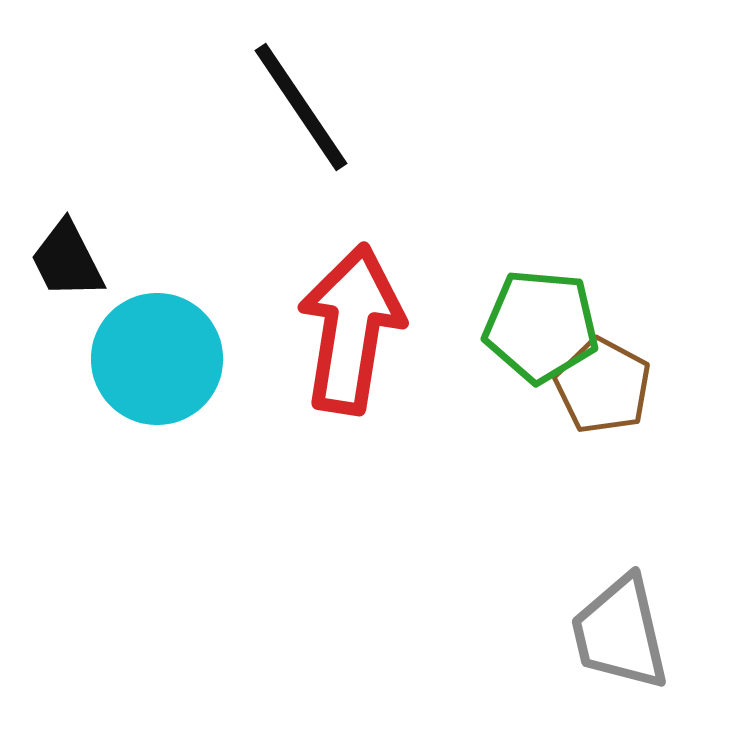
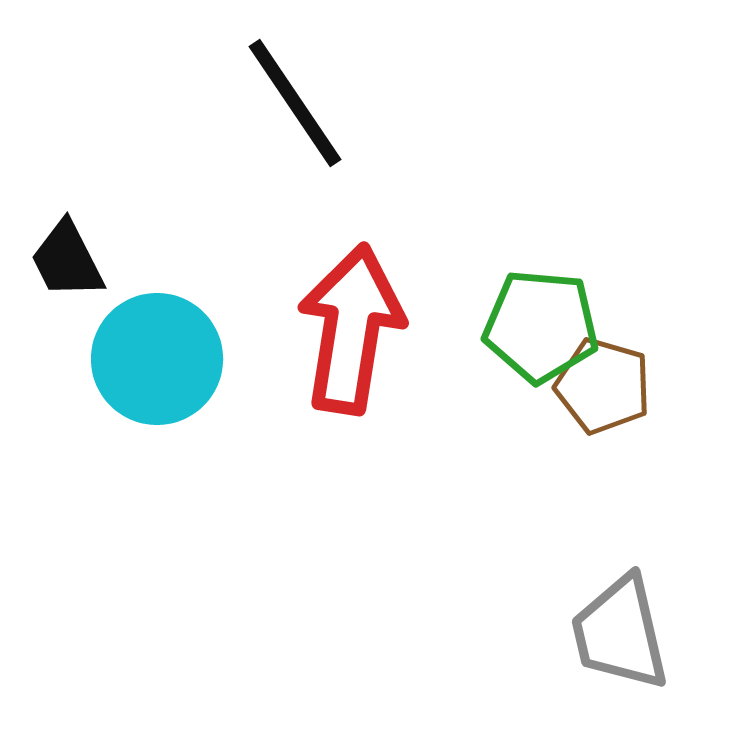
black line: moved 6 px left, 4 px up
brown pentagon: rotated 12 degrees counterclockwise
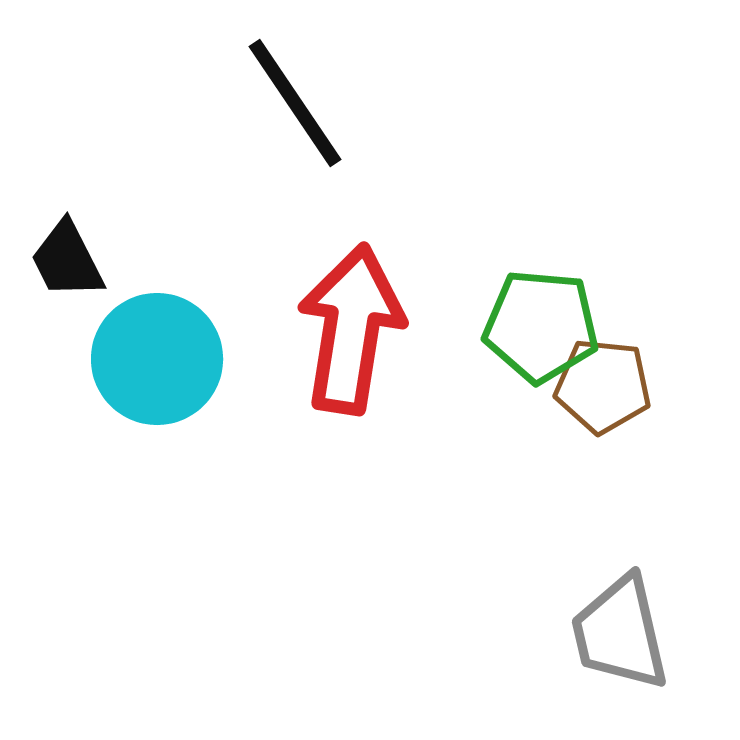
brown pentagon: rotated 10 degrees counterclockwise
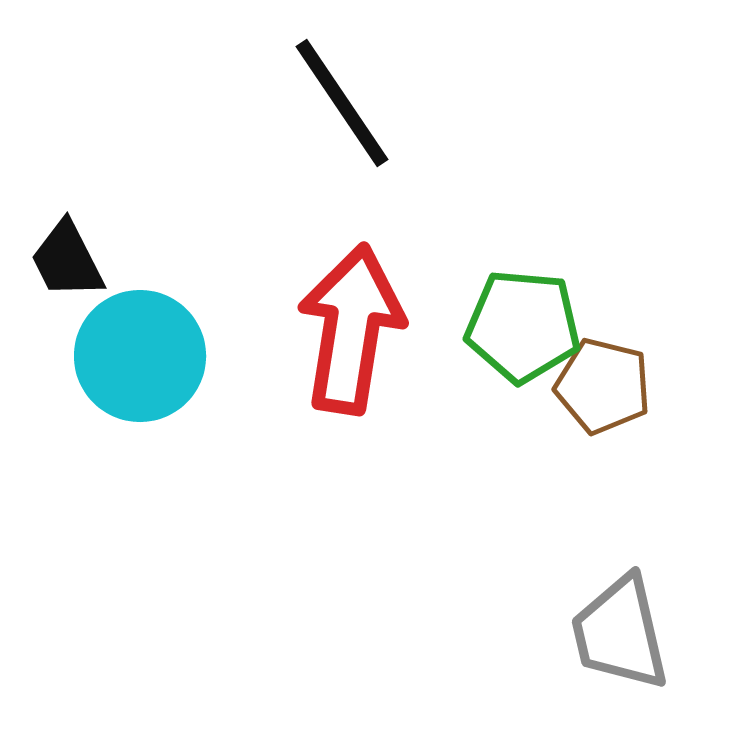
black line: moved 47 px right
green pentagon: moved 18 px left
cyan circle: moved 17 px left, 3 px up
brown pentagon: rotated 8 degrees clockwise
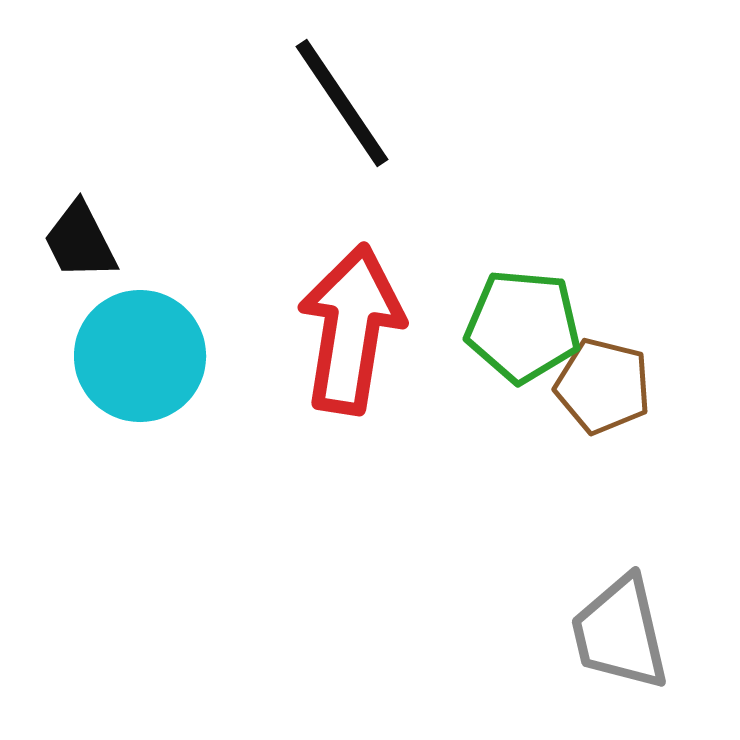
black trapezoid: moved 13 px right, 19 px up
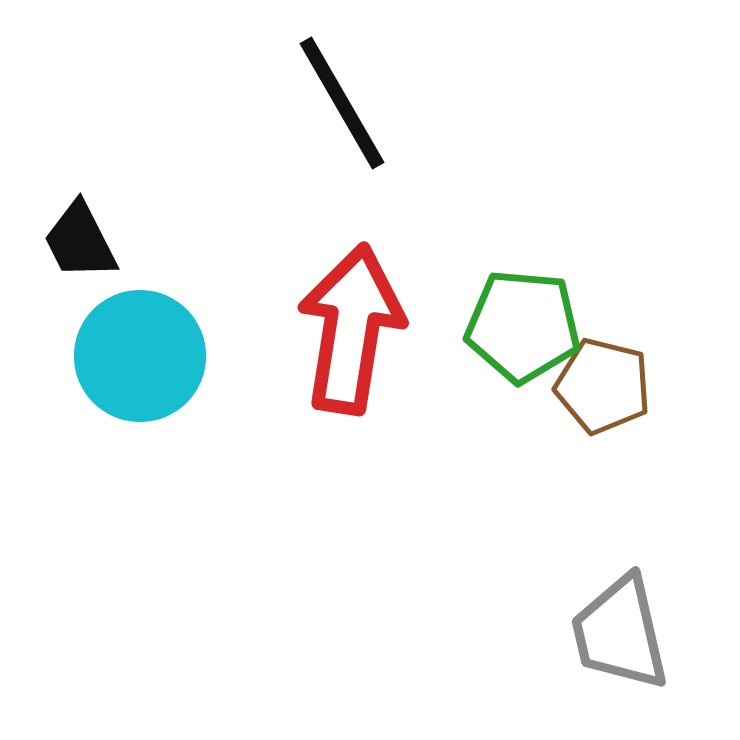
black line: rotated 4 degrees clockwise
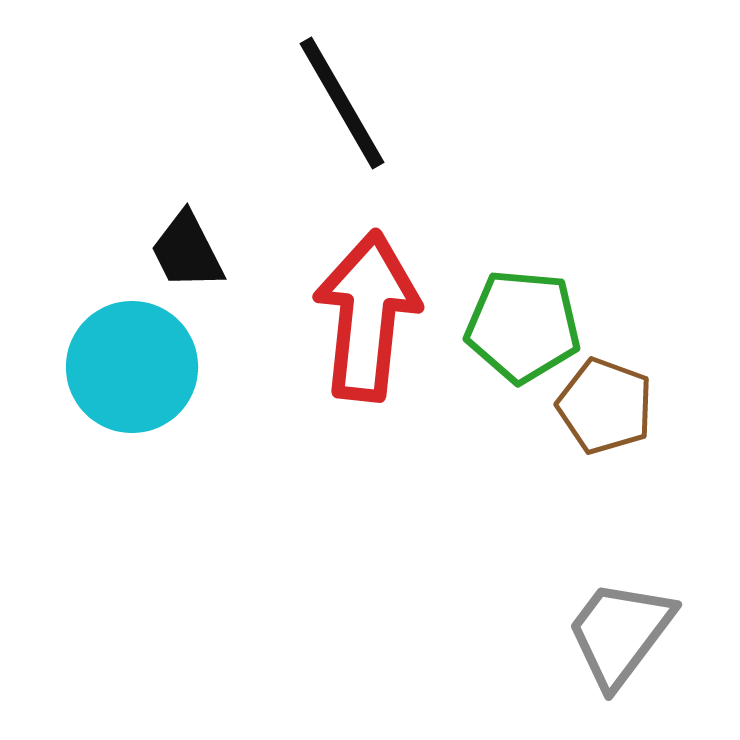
black trapezoid: moved 107 px right, 10 px down
red arrow: moved 16 px right, 13 px up; rotated 3 degrees counterclockwise
cyan circle: moved 8 px left, 11 px down
brown pentagon: moved 2 px right, 20 px down; rotated 6 degrees clockwise
gray trapezoid: rotated 50 degrees clockwise
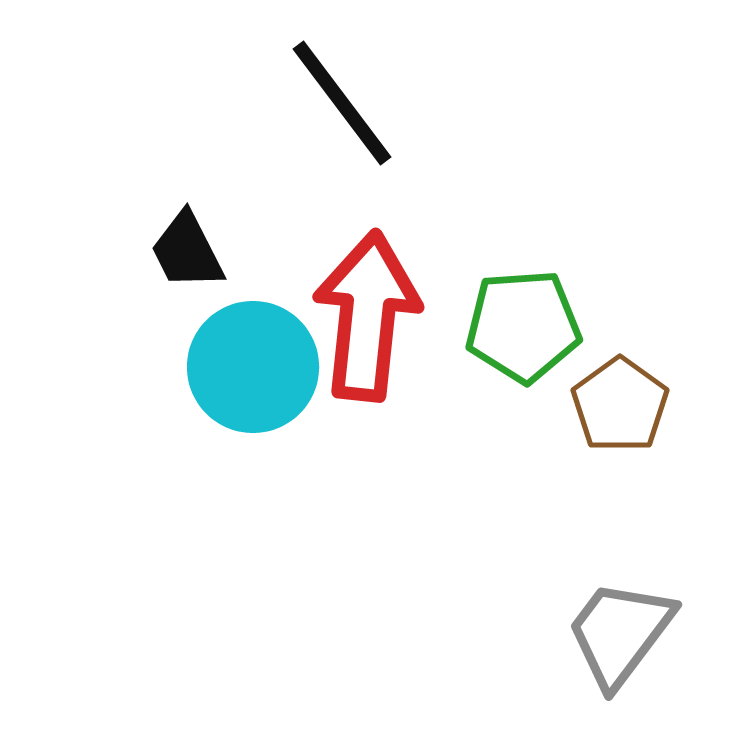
black line: rotated 7 degrees counterclockwise
green pentagon: rotated 9 degrees counterclockwise
cyan circle: moved 121 px right
brown pentagon: moved 15 px right, 1 px up; rotated 16 degrees clockwise
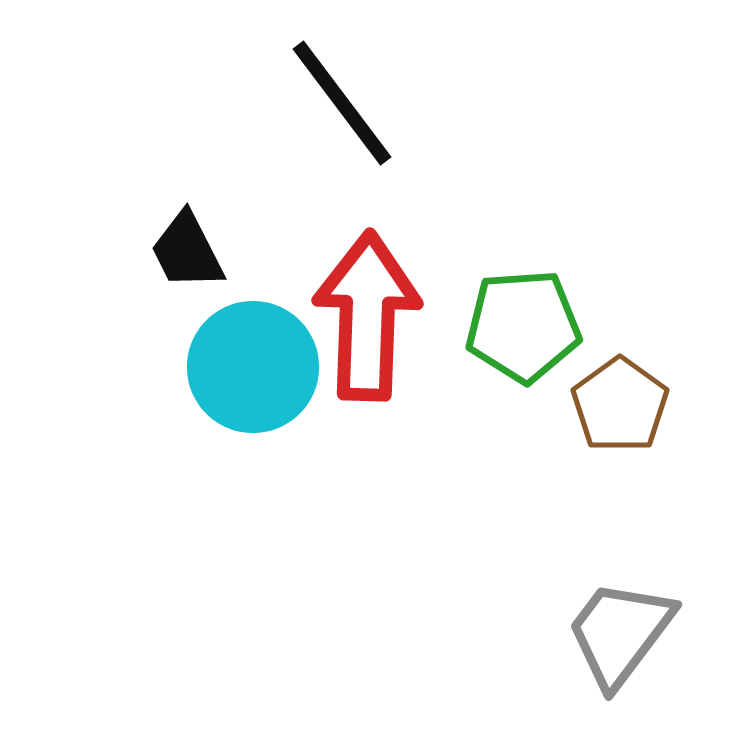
red arrow: rotated 4 degrees counterclockwise
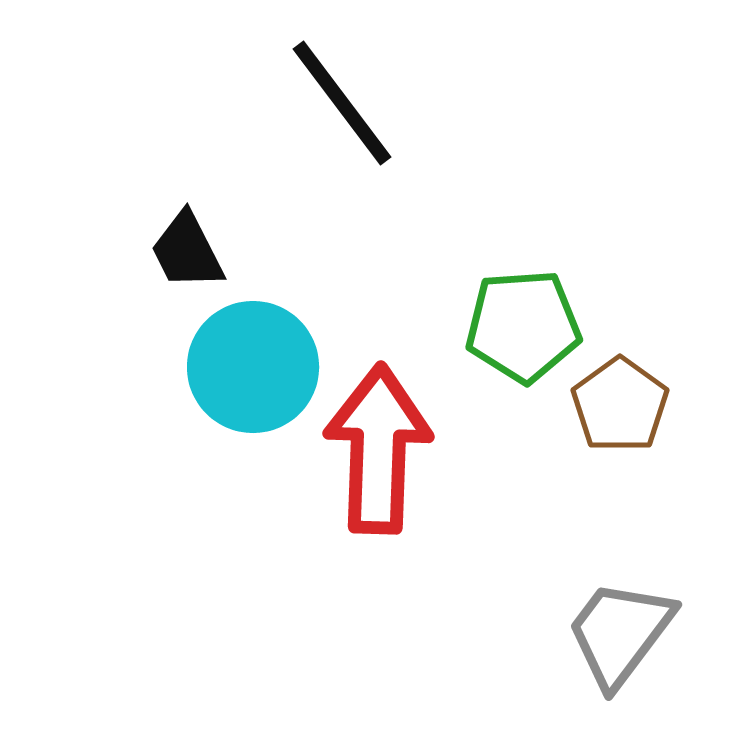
red arrow: moved 11 px right, 133 px down
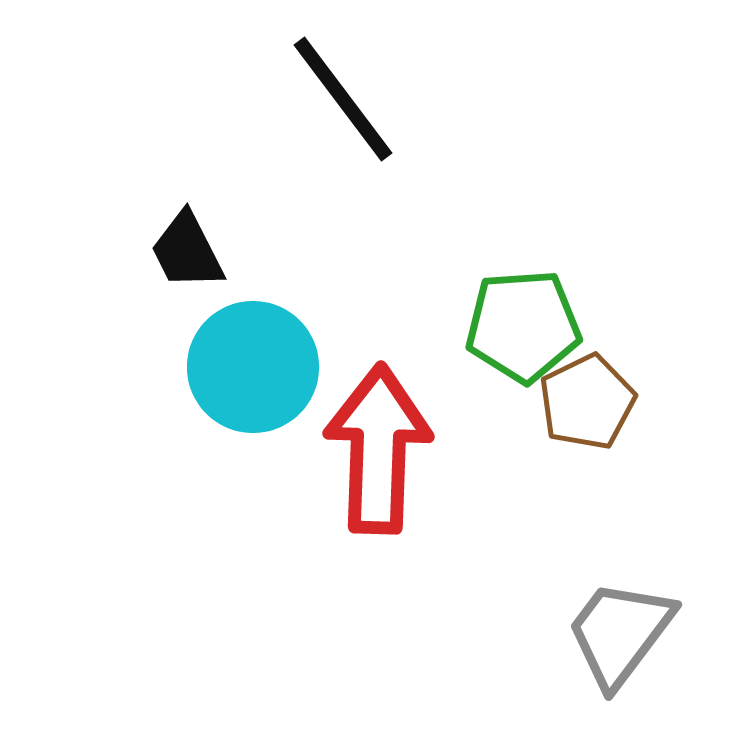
black line: moved 1 px right, 4 px up
brown pentagon: moved 33 px left, 3 px up; rotated 10 degrees clockwise
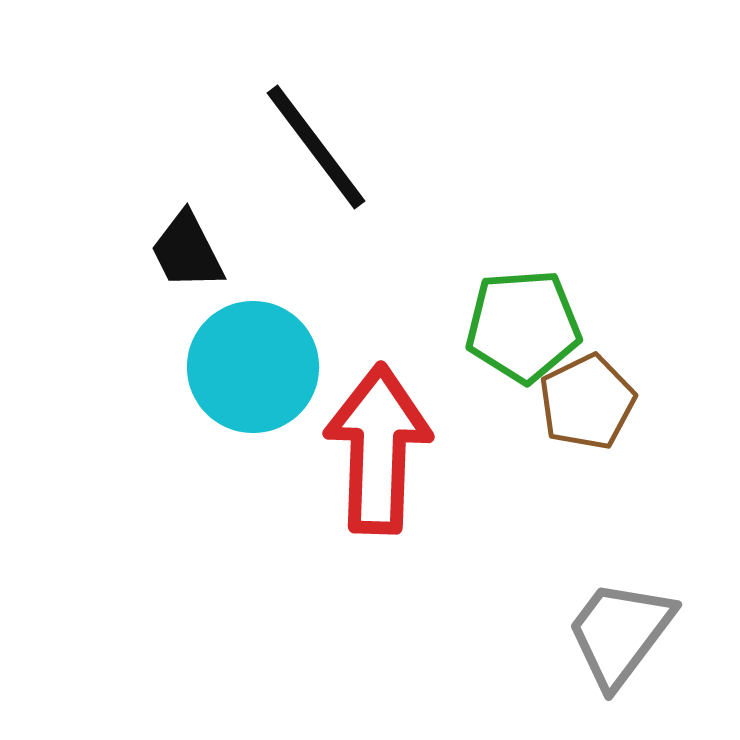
black line: moved 27 px left, 48 px down
